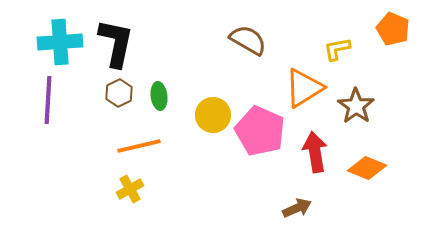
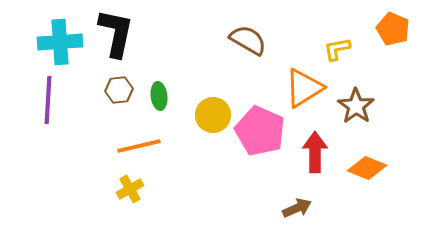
black L-shape: moved 10 px up
brown hexagon: moved 3 px up; rotated 20 degrees clockwise
red arrow: rotated 9 degrees clockwise
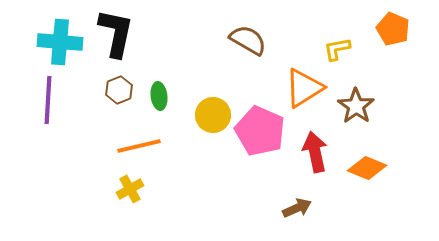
cyan cross: rotated 9 degrees clockwise
brown hexagon: rotated 16 degrees counterclockwise
red arrow: rotated 12 degrees counterclockwise
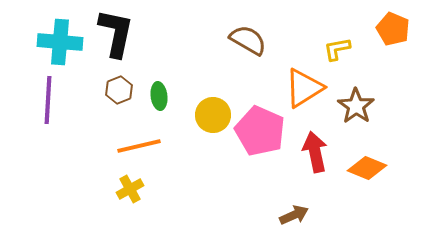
brown arrow: moved 3 px left, 7 px down
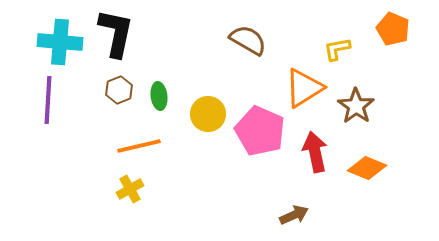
yellow circle: moved 5 px left, 1 px up
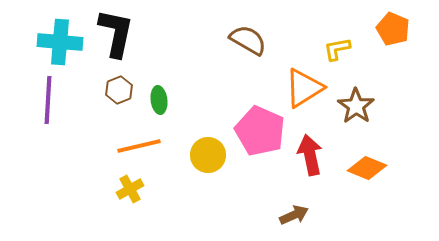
green ellipse: moved 4 px down
yellow circle: moved 41 px down
red arrow: moved 5 px left, 3 px down
